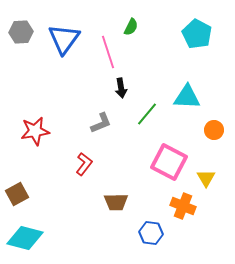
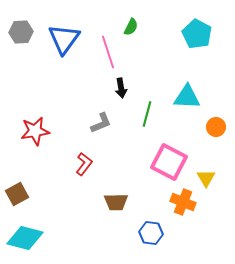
green line: rotated 25 degrees counterclockwise
orange circle: moved 2 px right, 3 px up
orange cross: moved 4 px up
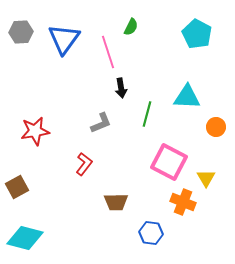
brown square: moved 7 px up
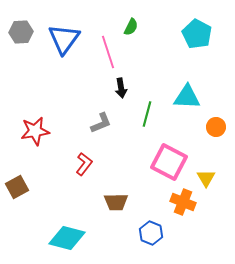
blue hexagon: rotated 15 degrees clockwise
cyan diamond: moved 42 px right
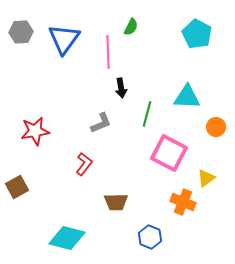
pink line: rotated 16 degrees clockwise
pink square: moved 9 px up
yellow triangle: rotated 24 degrees clockwise
blue hexagon: moved 1 px left, 4 px down
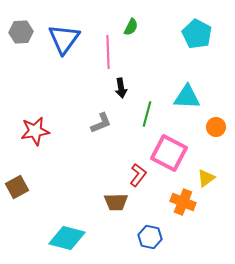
red L-shape: moved 54 px right, 11 px down
blue hexagon: rotated 10 degrees counterclockwise
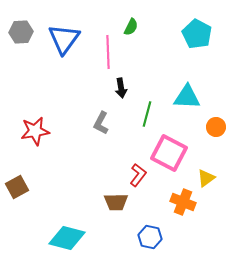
gray L-shape: rotated 140 degrees clockwise
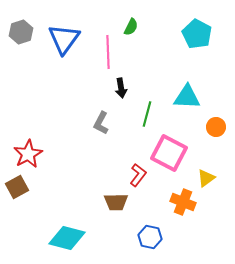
gray hexagon: rotated 15 degrees counterclockwise
red star: moved 7 px left, 23 px down; rotated 20 degrees counterclockwise
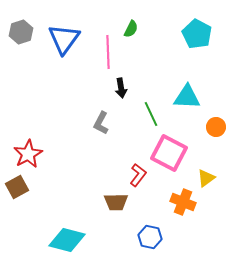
green semicircle: moved 2 px down
green line: moved 4 px right; rotated 40 degrees counterclockwise
cyan diamond: moved 2 px down
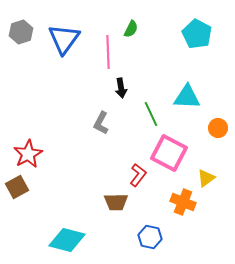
orange circle: moved 2 px right, 1 px down
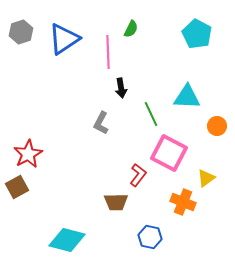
blue triangle: rotated 20 degrees clockwise
orange circle: moved 1 px left, 2 px up
